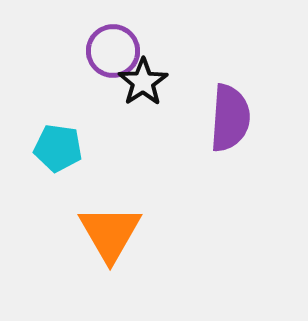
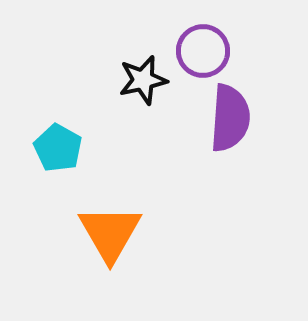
purple circle: moved 90 px right
black star: moved 2 px up; rotated 21 degrees clockwise
cyan pentagon: rotated 21 degrees clockwise
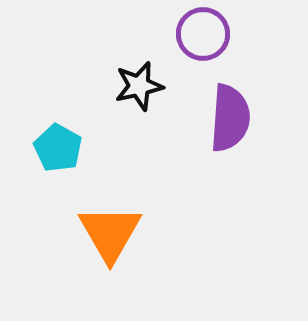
purple circle: moved 17 px up
black star: moved 4 px left, 6 px down
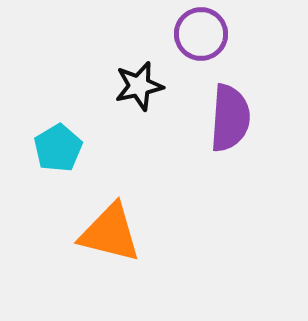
purple circle: moved 2 px left
cyan pentagon: rotated 12 degrees clockwise
orange triangle: rotated 46 degrees counterclockwise
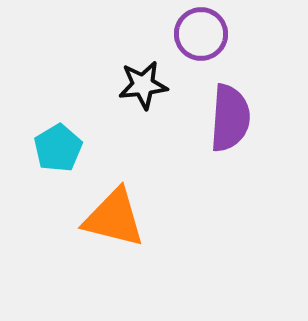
black star: moved 4 px right, 1 px up; rotated 6 degrees clockwise
orange triangle: moved 4 px right, 15 px up
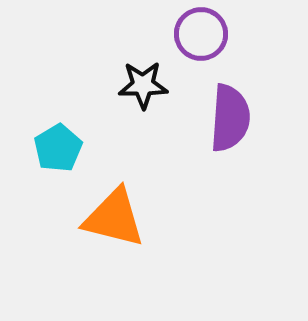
black star: rotated 6 degrees clockwise
